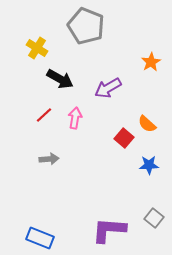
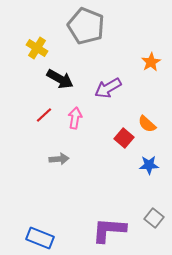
gray arrow: moved 10 px right
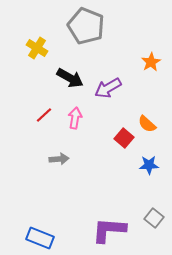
black arrow: moved 10 px right, 1 px up
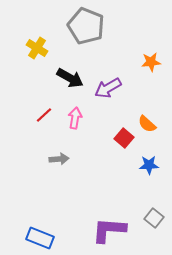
orange star: rotated 24 degrees clockwise
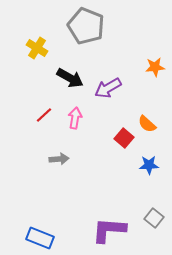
orange star: moved 4 px right, 5 px down
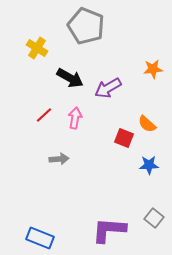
orange star: moved 2 px left, 2 px down
red square: rotated 18 degrees counterclockwise
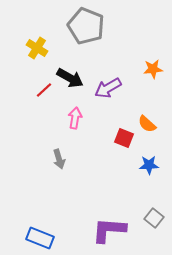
red line: moved 25 px up
gray arrow: rotated 78 degrees clockwise
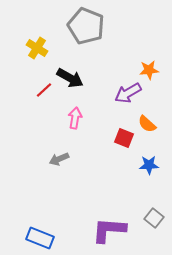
orange star: moved 4 px left, 1 px down
purple arrow: moved 20 px right, 5 px down
gray arrow: rotated 84 degrees clockwise
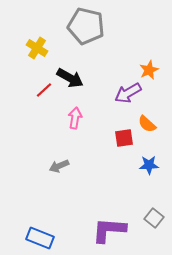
gray pentagon: rotated 9 degrees counterclockwise
orange star: rotated 18 degrees counterclockwise
red square: rotated 30 degrees counterclockwise
gray arrow: moved 7 px down
